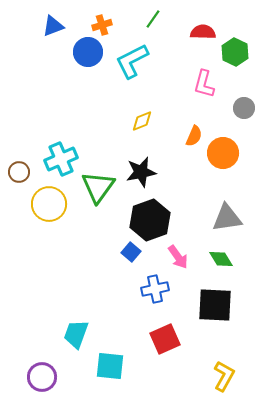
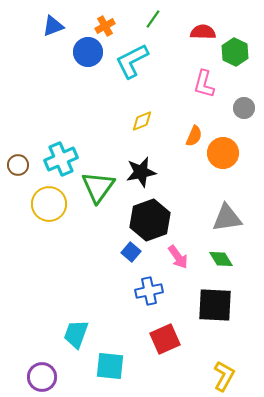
orange cross: moved 3 px right, 1 px down; rotated 12 degrees counterclockwise
brown circle: moved 1 px left, 7 px up
blue cross: moved 6 px left, 2 px down
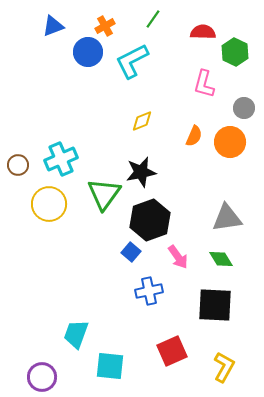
orange circle: moved 7 px right, 11 px up
green triangle: moved 6 px right, 7 px down
red square: moved 7 px right, 12 px down
yellow L-shape: moved 9 px up
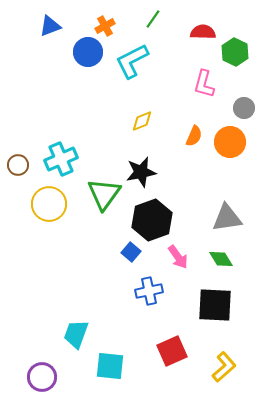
blue triangle: moved 3 px left
black hexagon: moved 2 px right
yellow L-shape: rotated 20 degrees clockwise
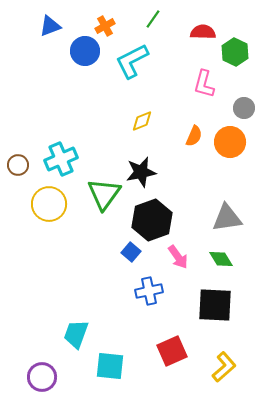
blue circle: moved 3 px left, 1 px up
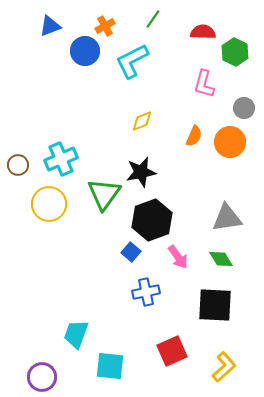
blue cross: moved 3 px left, 1 px down
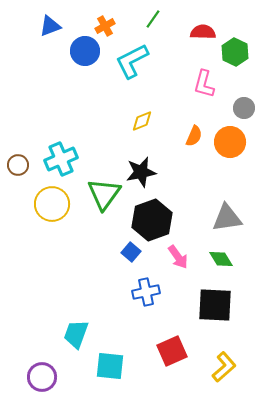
yellow circle: moved 3 px right
